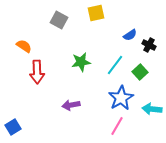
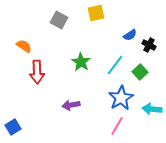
green star: rotated 30 degrees counterclockwise
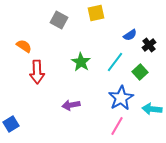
black cross: rotated 24 degrees clockwise
cyan line: moved 3 px up
blue square: moved 2 px left, 3 px up
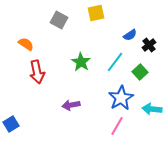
orange semicircle: moved 2 px right, 2 px up
red arrow: rotated 10 degrees counterclockwise
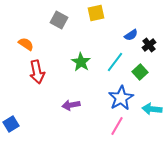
blue semicircle: moved 1 px right
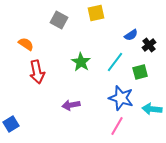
green square: rotated 28 degrees clockwise
blue star: rotated 25 degrees counterclockwise
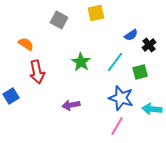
blue square: moved 28 px up
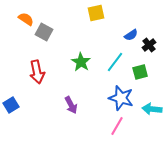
gray square: moved 15 px left, 12 px down
orange semicircle: moved 25 px up
blue square: moved 9 px down
purple arrow: rotated 108 degrees counterclockwise
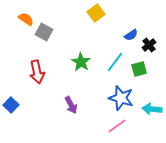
yellow square: rotated 24 degrees counterclockwise
green square: moved 1 px left, 3 px up
blue square: rotated 14 degrees counterclockwise
pink line: rotated 24 degrees clockwise
